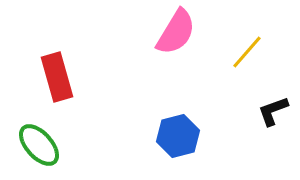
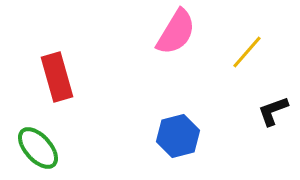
green ellipse: moved 1 px left, 3 px down
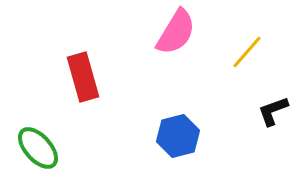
red rectangle: moved 26 px right
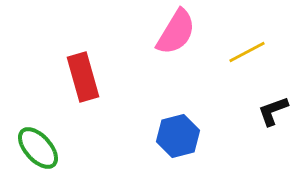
yellow line: rotated 21 degrees clockwise
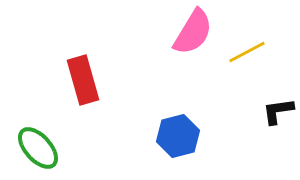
pink semicircle: moved 17 px right
red rectangle: moved 3 px down
black L-shape: moved 5 px right; rotated 12 degrees clockwise
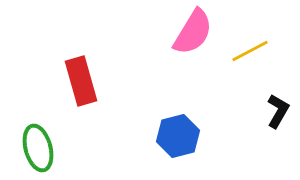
yellow line: moved 3 px right, 1 px up
red rectangle: moved 2 px left, 1 px down
black L-shape: rotated 128 degrees clockwise
green ellipse: rotated 27 degrees clockwise
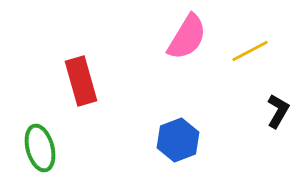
pink semicircle: moved 6 px left, 5 px down
blue hexagon: moved 4 px down; rotated 6 degrees counterclockwise
green ellipse: moved 2 px right
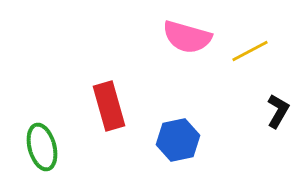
pink semicircle: rotated 75 degrees clockwise
red rectangle: moved 28 px right, 25 px down
blue hexagon: rotated 9 degrees clockwise
green ellipse: moved 2 px right, 1 px up
